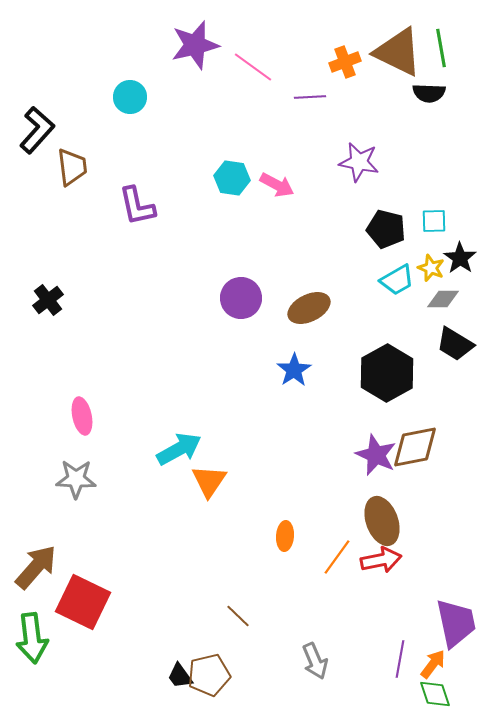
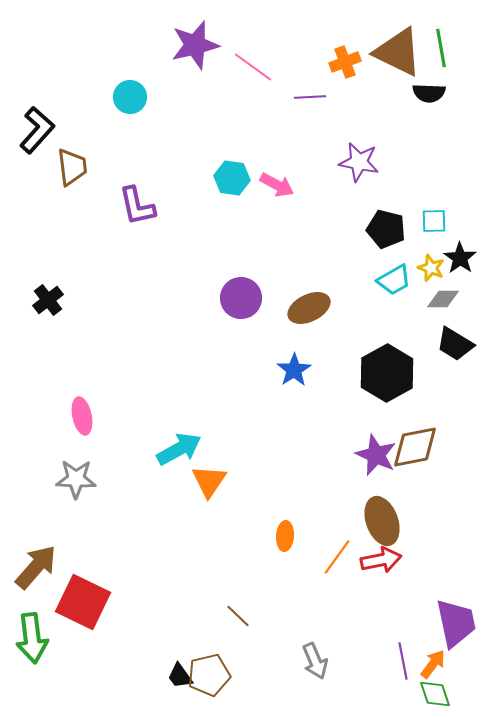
cyan trapezoid at (397, 280): moved 3 px left
purple line at (400, 659): moved 3 px right, 2 px down; rotated 21 degrees counterclockwise
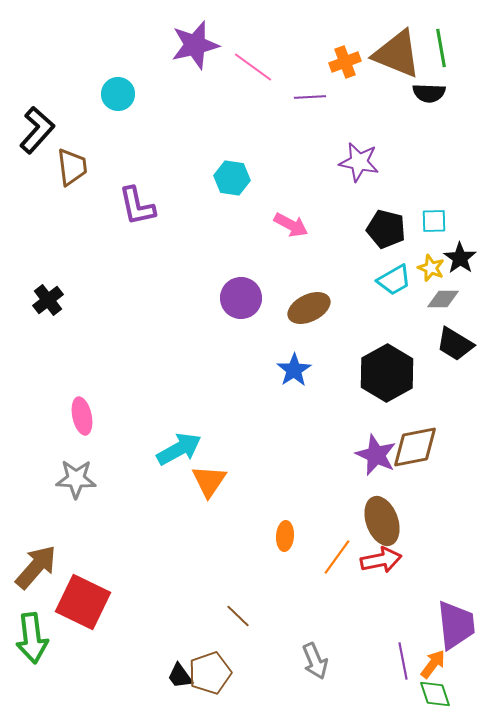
brown triangle at (398, 52): moved 1 px left, 2 px down; rotated 4 degrees counterclockwise
cyan circle at (130, 97): moved 12 px left, 3 px up
pink arrow at (277, 185): moved 14 px right, 40 px down
purple trapezoid at (456, 623): moved 2 px down; rotated 6 degrees clockwise
brown pentagon at (209, 675): moved 1 px right, 2 px up; rotated 6 degrees counterclockwise
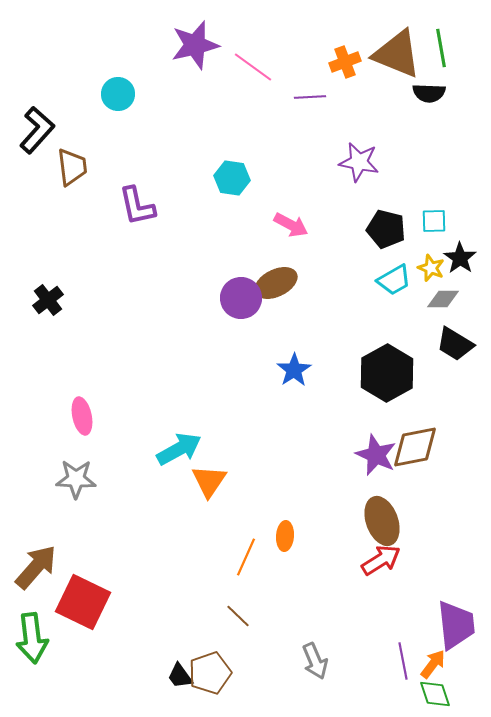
brown ellipse at (309, 308): moved 33 px left, 25 px up
orange line at (337, 557): moved 91 px left; rotated 12 degrees counterclockwise
red arrow at (381, 560): rotated 21 degrees counterclockwise
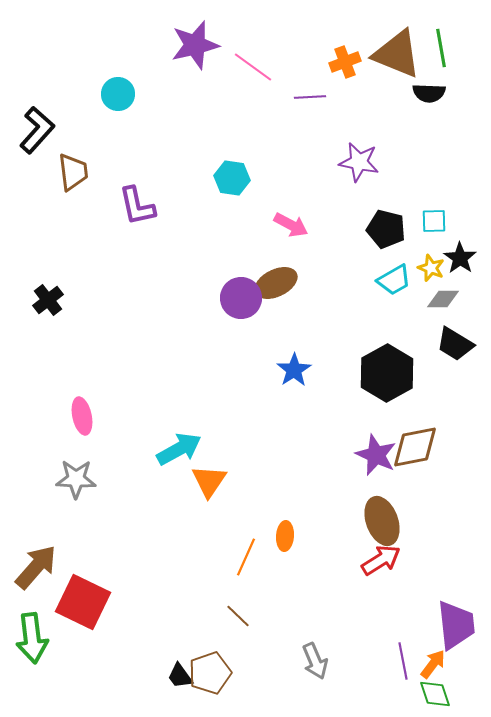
brown trapezoid at (72, 167): moved 1 px right, 5 px down
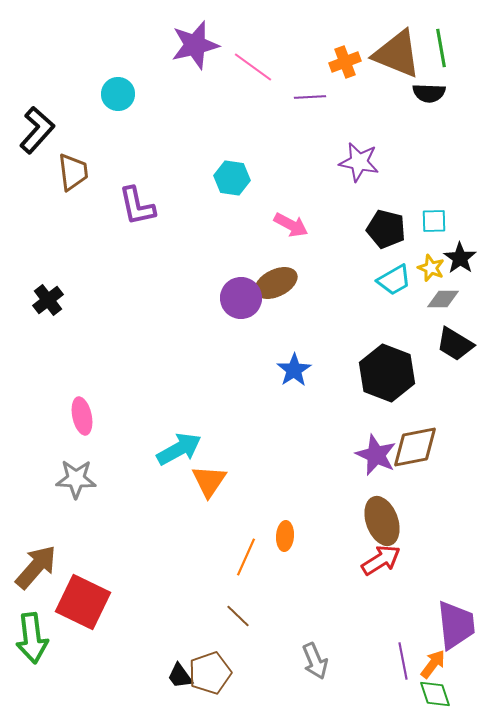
black hexagon at (387, 373): rotated 10 degrees counterclockwise
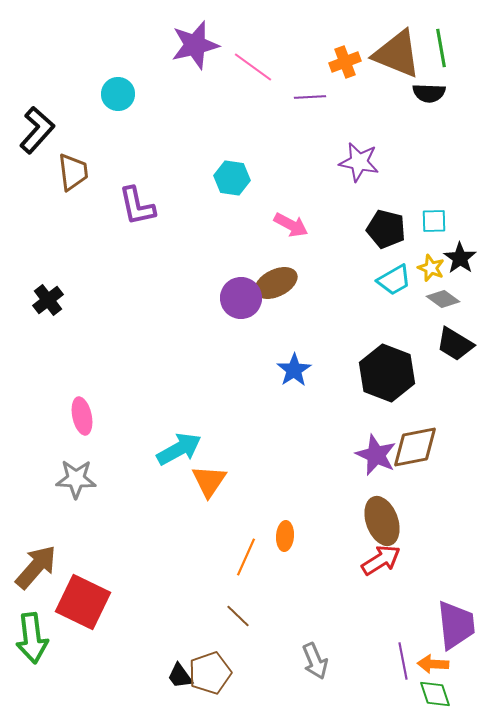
gray diamond at (443, 299): rotated 36 degrees clockwise
orange arrow at (433, 664): rotated 124 degrees counterclockwise
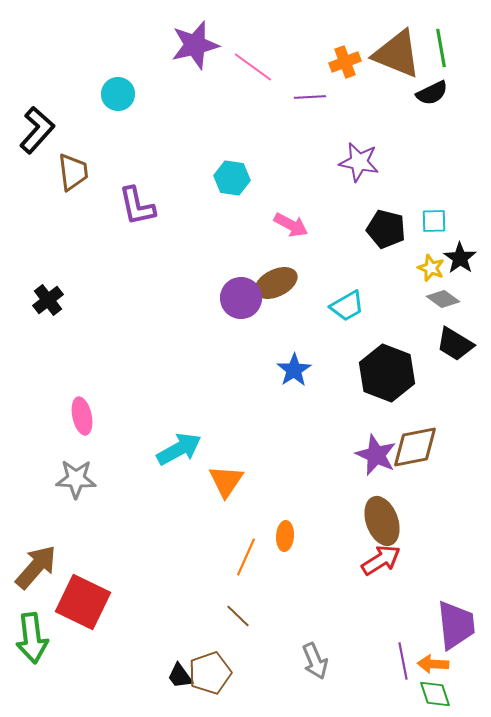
black semicircle at (429, 93): moved 3 px right; rotated 28 degrees counterclockwise
cyan trapezoid at (394, 280): moved 47 px left, 26 px down
orange triangle at (209, 481): moved 17 px right
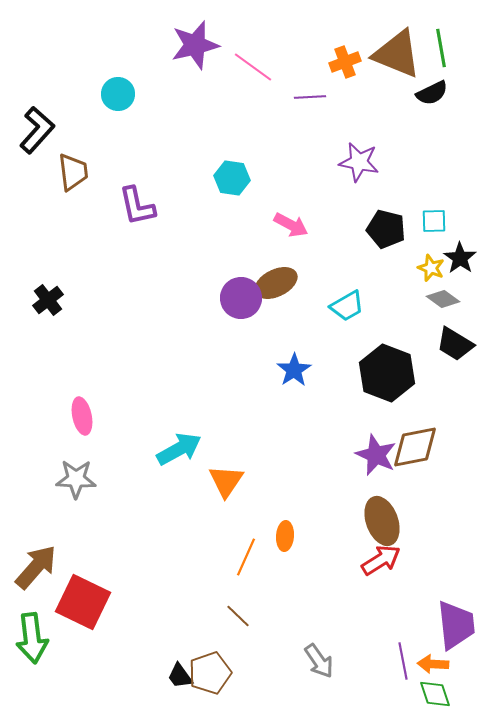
gray arrow at (315, 661): moved 4 px right; rotated 12 degrees counterclockwise
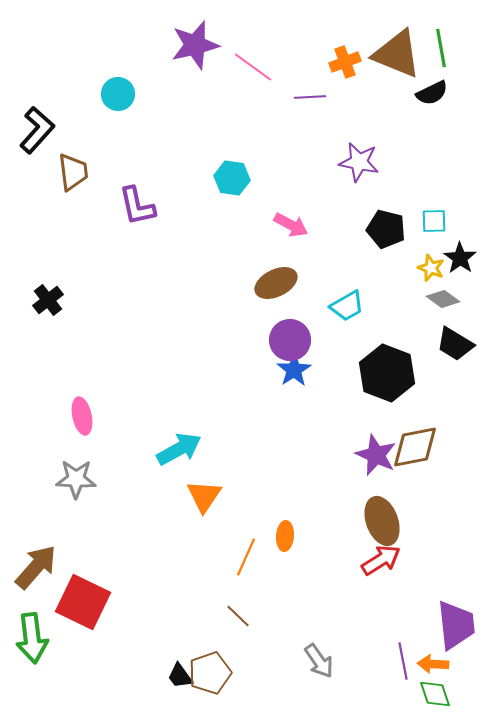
purple circle at (241, 298): moved 49 px right, 42 px down
orange triangle at (226, 481): moved 22 px left, 15 px down
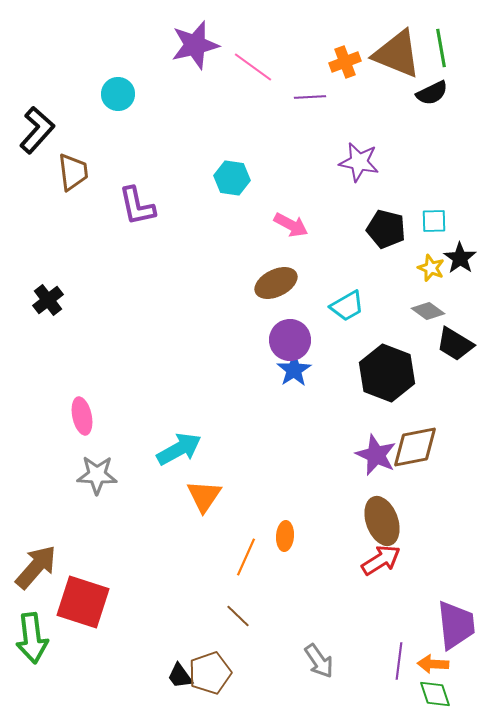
gray diamond at (443, 299): moved 15 px left, 12 px down
gray star at (76, 479): moved 21 px right, 4 px up
red square at (83, 602): rotated 8 degrees counterclockwise
purple line at (403, 661): moved 4 px left; rotated 18 degrees clockwise
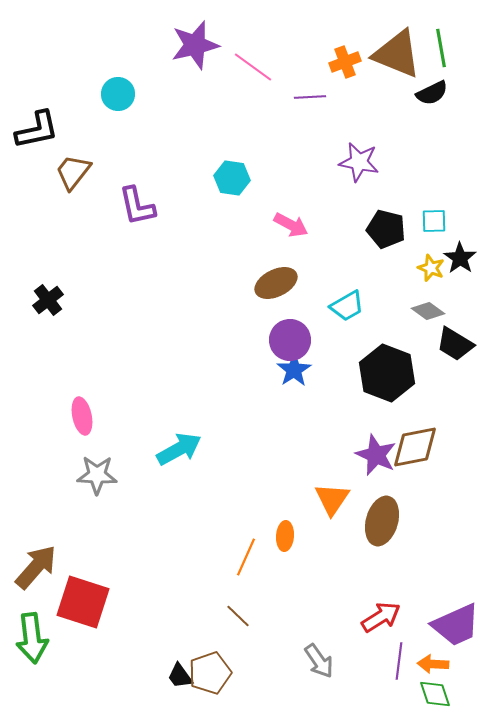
black L-shape at (37, 130): rotated 36 degrees clockwise
brown trapezoid at (73, 172): rotated 135 degrees counterclockwise
orange triangle at (204, 496): moved 128 px right, 3 px down
brown ellipse at (382, 521): rotated 36 degrees clockwise
red arrow at (381, 560): moved 57 px down
purple trapezoid at (456, 625): rotated 72 degrees clockwise
